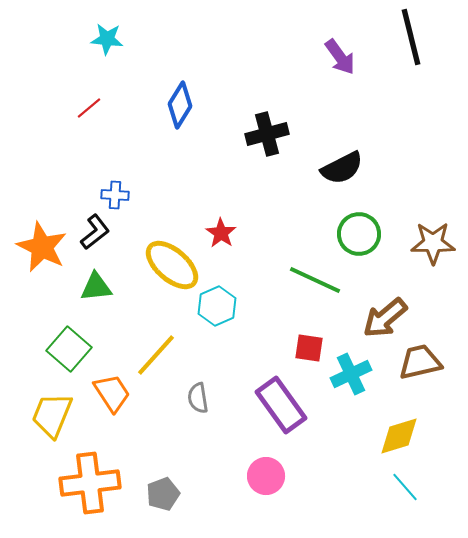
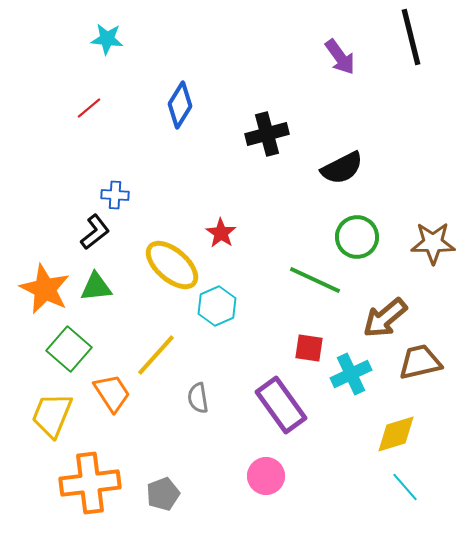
green circle: moved 2 px left, 3 px down
orange star: moved 3 px right, 42 px down
yellow diamond: moved 3 px left, 2 px up
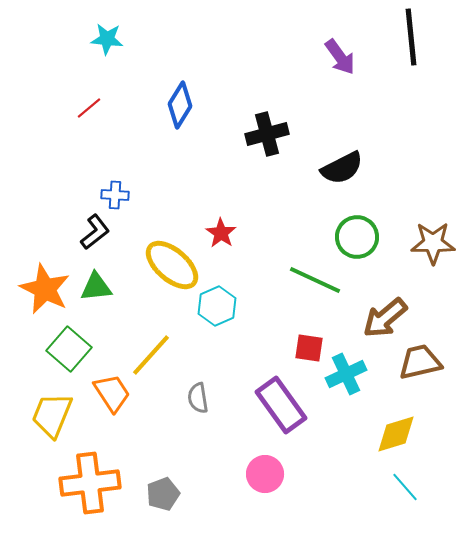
black line: rotated 8 degrees clockwise
yellow line: moved 5 px left
cyan cross: moved 5 px left
pink circle: moved 1 px left, 2 px up
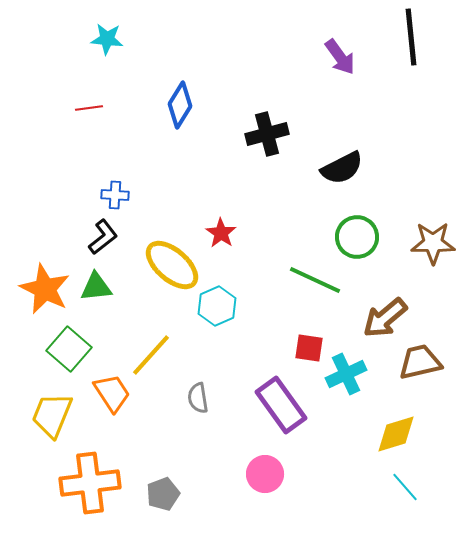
red line: rotated 32 degrees clockwise
black L-shape: moved 8 px right, 5 px down
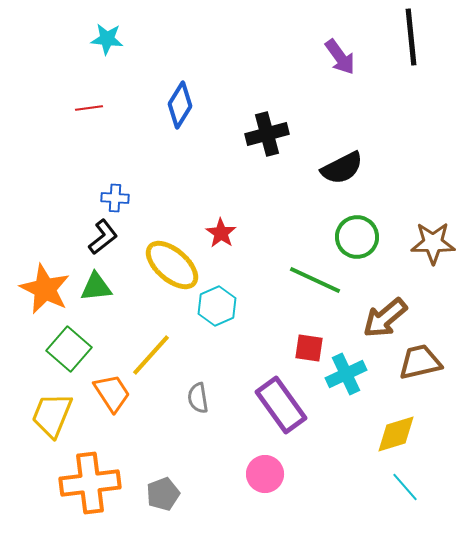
blue cross: moved 3 px down
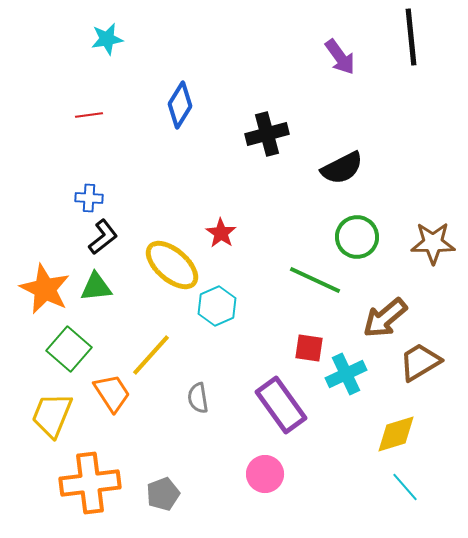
cyan star: rotated 16 degrees counterclockwise
red line: moved 7 px down
blue cross: moved 26 px left
brown trapezoid: rotated 18 degrees counterclockwise
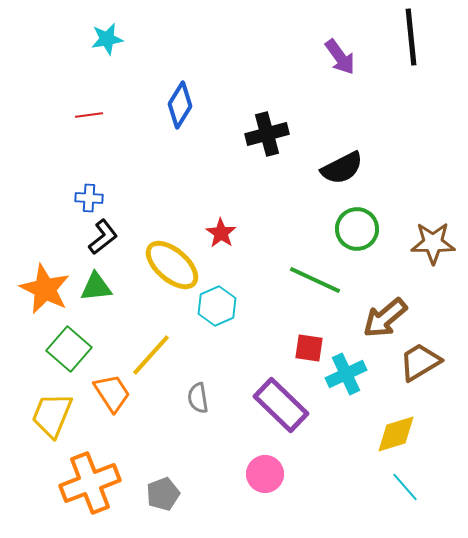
green circle: moved 8 px up
purple rectangle: rotated 10 degrees counterclockwise
orange cross: rotated 14 degrees counterclockwise
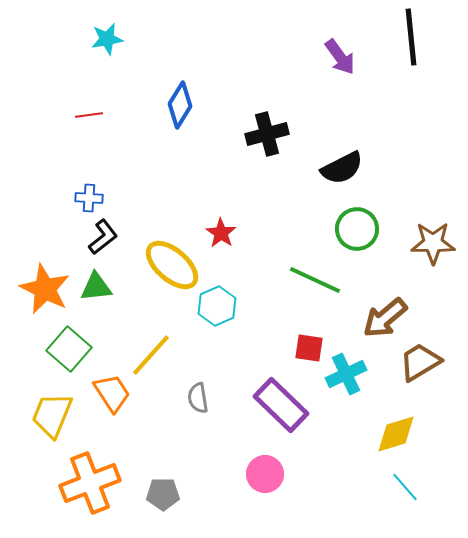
gray pentagon: rotated 20 degrees clockwise
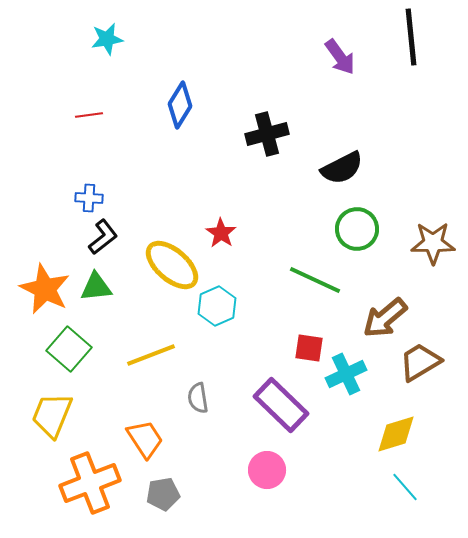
yellow line: rotated 27 degrees clockwise
orange trapezoid: moved 33 px right, 46 px down
pink circle: moved 2 px right, 4 px up
gray pentagon: rotated 8 degrees counterclockwise
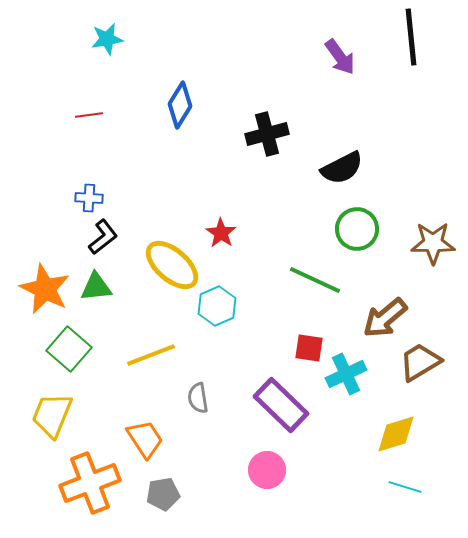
cyan line: rotated 32 degrees counterclockwise
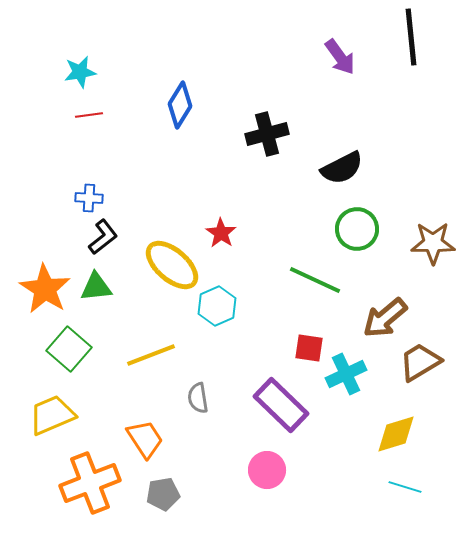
cyan star: moved 27 px left, 33 px down
orange star: rotated 6 degrees clockwise
yellow trapezoid: rotated 45 degrees clockwise
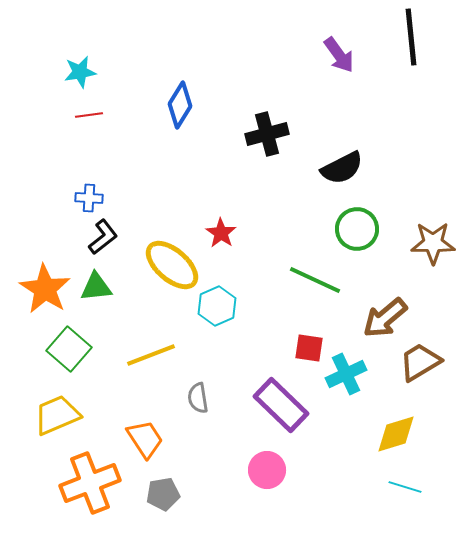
purple arrow: moved 1 px left, 2 px up
yellow trapezoid: moved 5 px right
